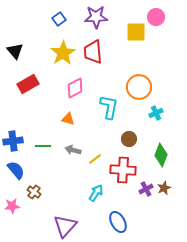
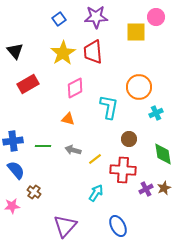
green diamond: moved 2 px right, 1 px up; rotated 30 degrees counterclockwise
blue ellipse: moved 4 px down
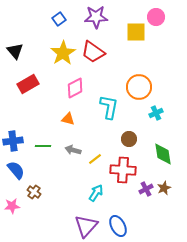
red trapezoid: rotated 50 degrees counterclockwise
purple triangle: moved 21 px right
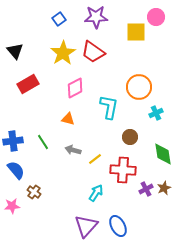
brown circle: moved 1 px right, 2 px up
green line: moved 4 px up; rotated 56 degrees clockwise
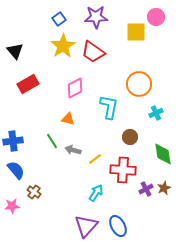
yellow star: moved 7 px up
orange circle: moved 3 px up
green line: moved 9 px right, 1 px up
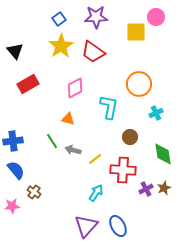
yellow star: moved 2 px left
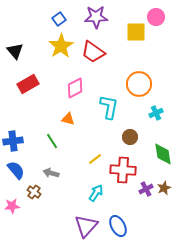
gray arrow: moved 22 px left, 23 px down
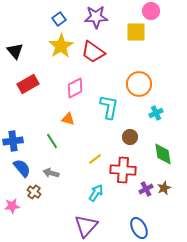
pink circle: moved 5 px left, 6 px up
blue semicircle: moved 6 px right, 2 px up
blue ellipse: moved 21 px right, 2 px down
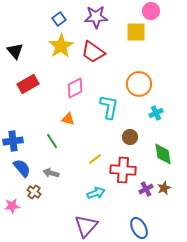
cyan arrow: rotated 36 degrees clockwise
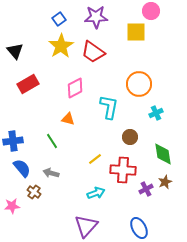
brown star: moved 1 px right, 6 px up
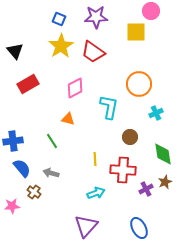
blue square: rotated 32 degrees counterclockwise
yellow line: rotated 56 degrees counterclockwise
